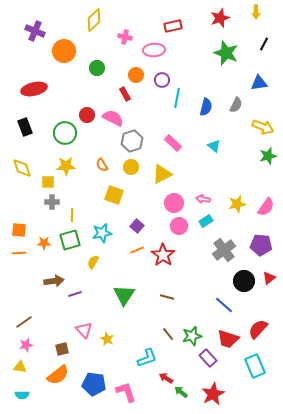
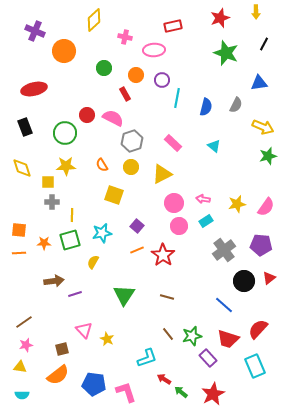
green circle at (97, 68): moved 7 px right
red arrow at (166, 378): moved 2 px left, 1 px down
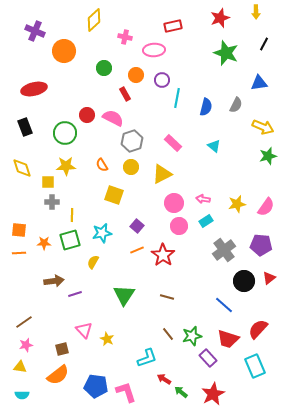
blue pentagon at (94, 384): moved 2 px right, 2 px down
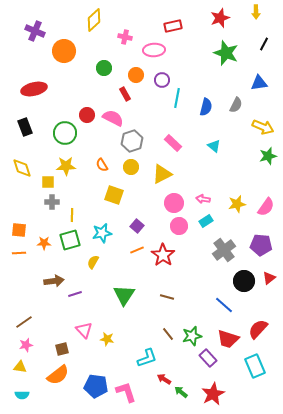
yellow star at (107, 339): rotated 16 degrees counterclockwise
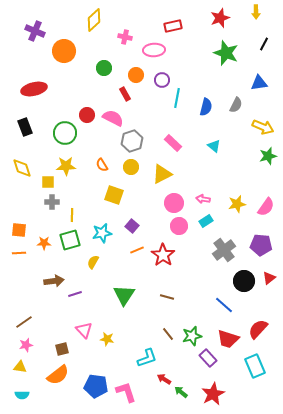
purple square at (137, 226): moved 5 px left
